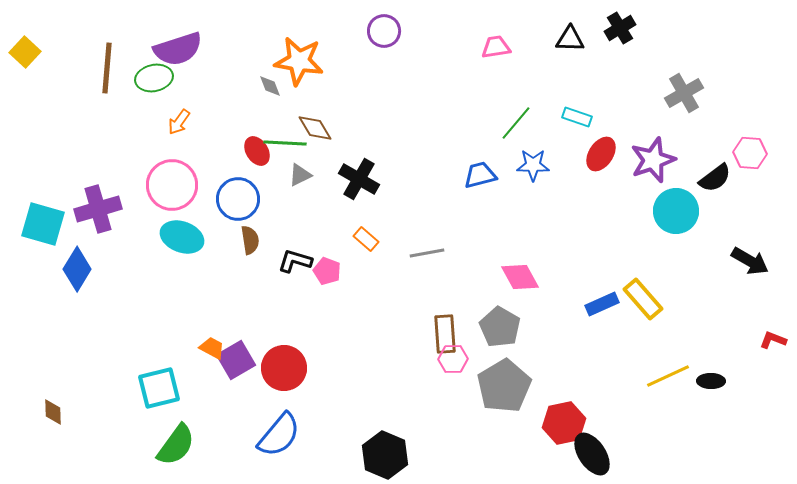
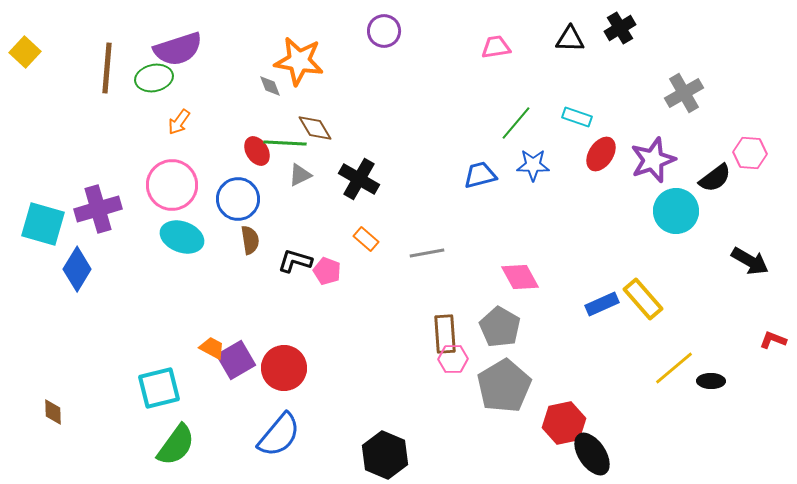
yellow line at (668, 376): moved 6 px right, 8 px up; rotated 15 degrees counterclockwise
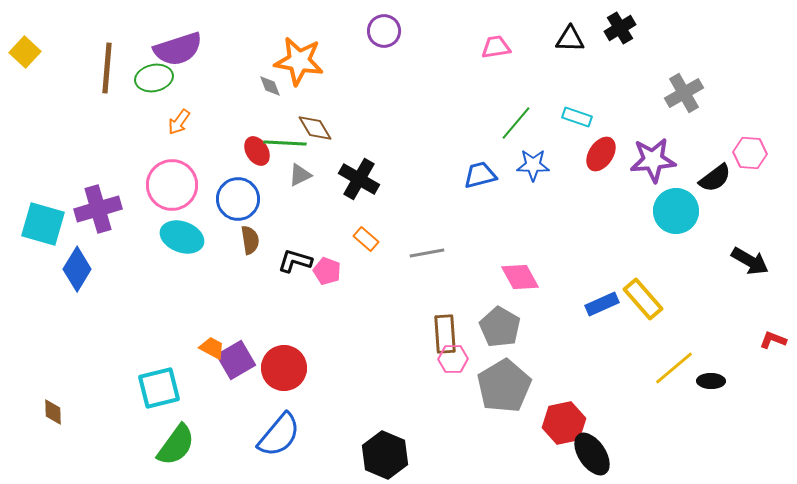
purple star at (653, 160): rotated 15 degrees clockwise
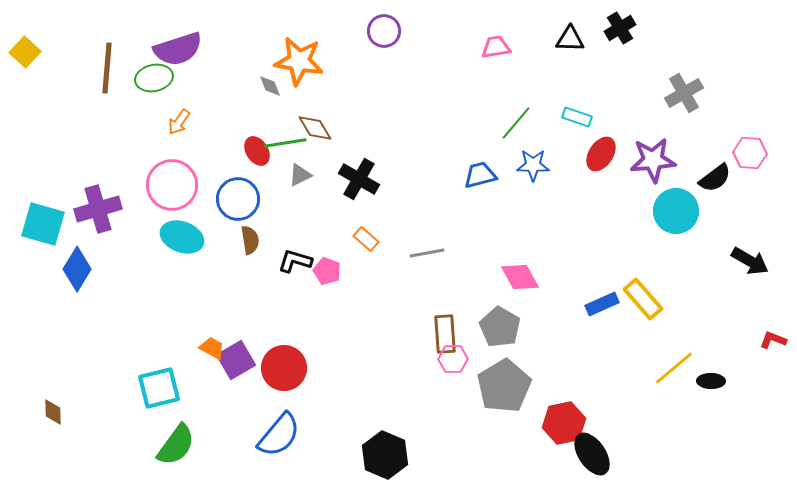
green line at (285, 143): rotated 12 degrees counterclockwise
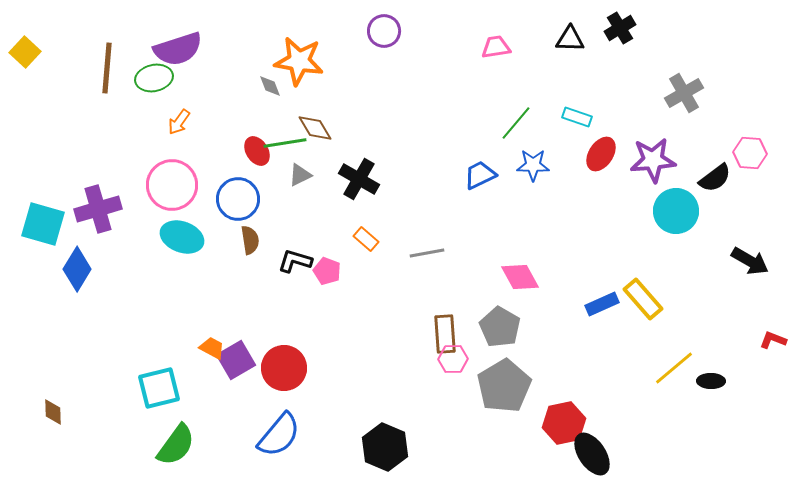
blue trapezoid at (480, 175): rotated 12 degrees counterclockwise
black hexagon at (385, 455): moved 8 px up
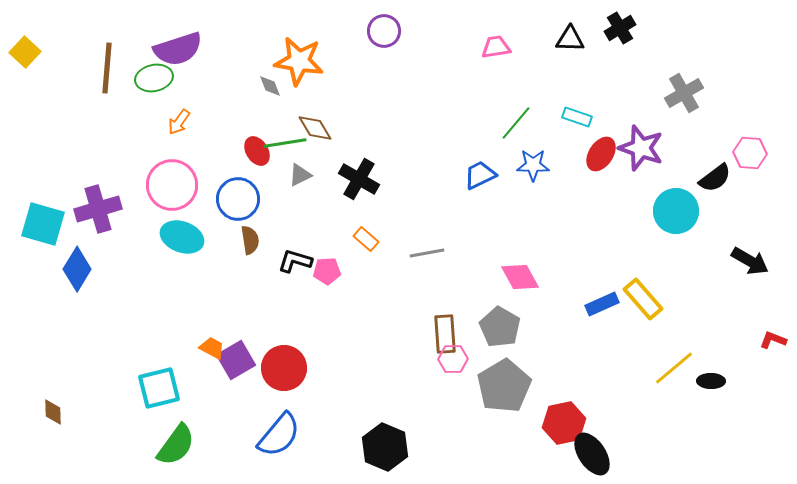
purple star at (653, 160): moved 12 px left, 12 px up; rotated 24 degrees clockwise
pink pentagon at (327, 271): rotated 24 degrees counterclockwise
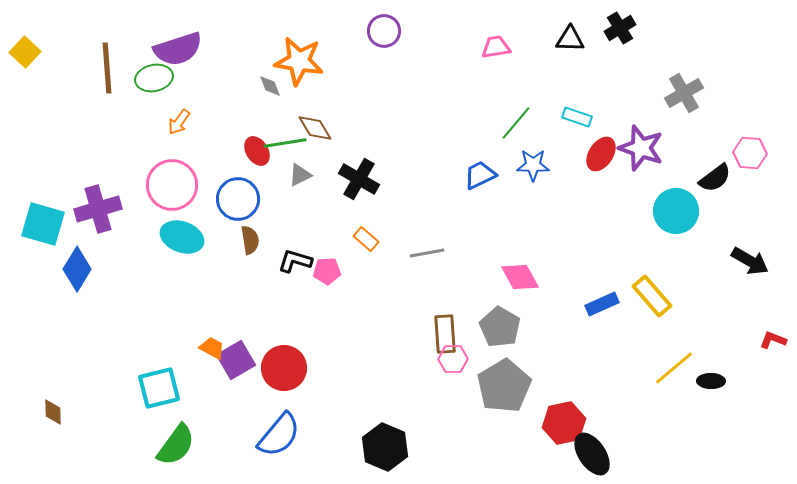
brown line at (107, 68): rotated 9 degrees counterclockwise
yellow rectangle at (643, 299): moved 9 px right, 3 px up
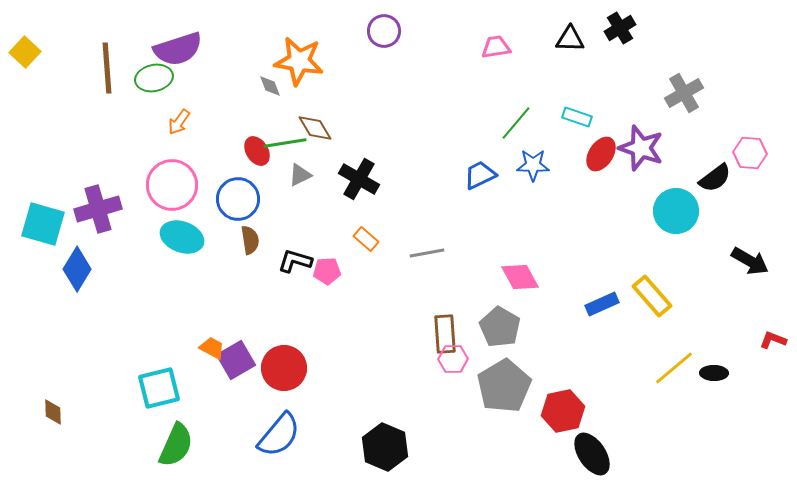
black ellipse at (711, 381): moved 3 px right, 8 px up
red hexagon at (564, 423): moved 1 px left, 12 px up
green semicircle at (176, 445): rotated 12 degrees counterclockwise
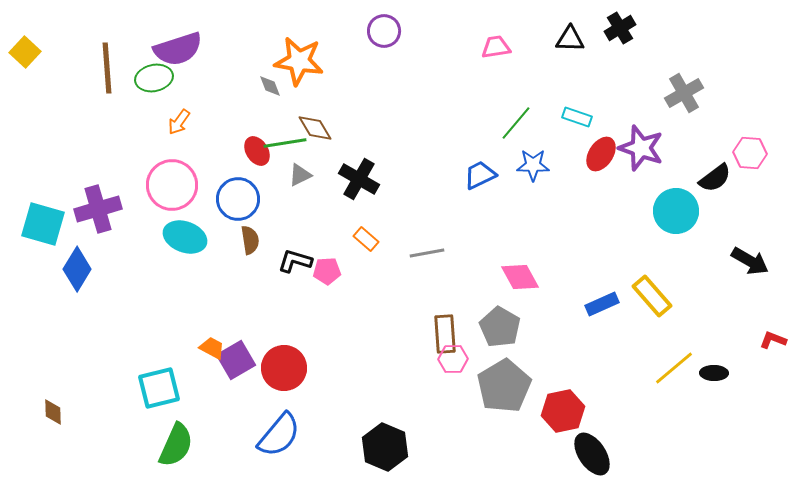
cyan ellipse at (182, 237): moved 3 px right
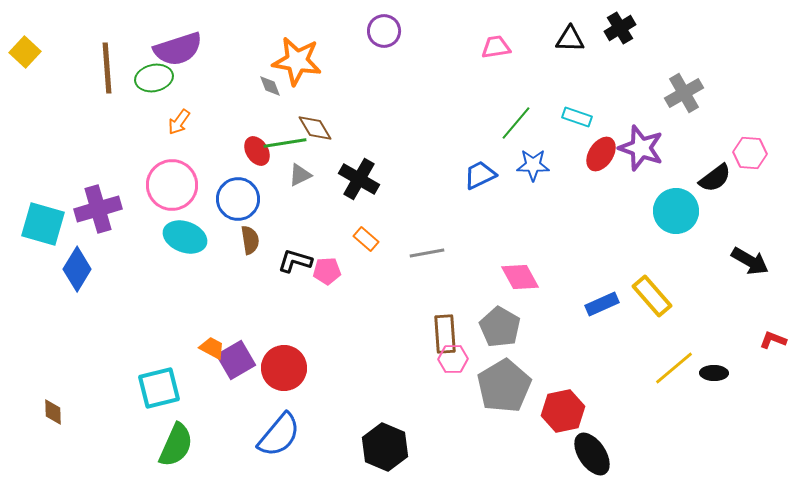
orange star at (299, 61): moved 2 px left
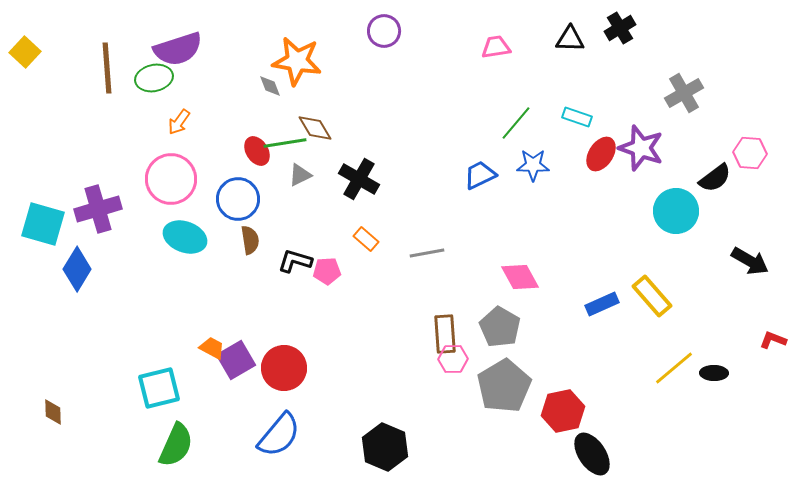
pink circle at (172, 185): moved 1 px left, 6 px up
